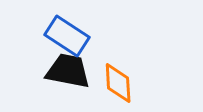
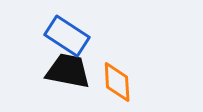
orange diamond: moved 1 px left, 1 px up
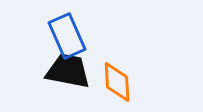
blue rectangle: rotated 33 degrees clockwise
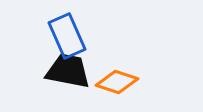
orange diamond: rotated 69 degrees counterclockwise
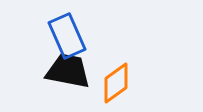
orange diamond: moved 1 px left, 1 px down; rotated 54 degrees counterclockwise
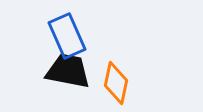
orange diamond: rotated 42 degrees counterclockwise
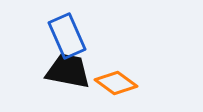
orange diamond: rotated 66 degrees counterclockwise
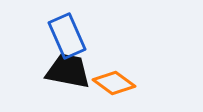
orange diamond: moved 2 px left
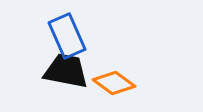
black trapezoid: moved 2 px left
